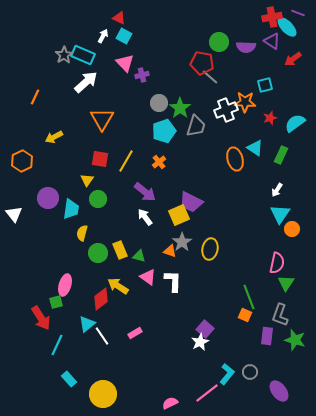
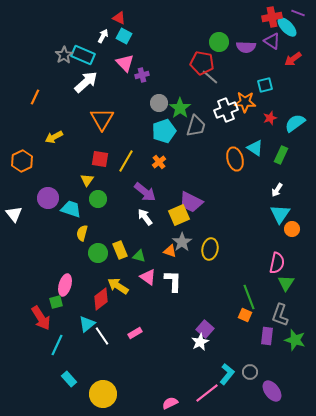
cyan trapezoid at (71, 209): rotated 80 degrees counterclockwise
purple ellipse at (279, 391): moved 7 px left
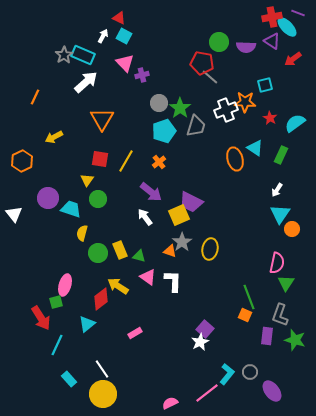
red star at (270, 118): rotated 24 degrees counterclockwise
purple arrow at (145, 192): moved 6 px right
white line at (102, 336): moved 33 px down
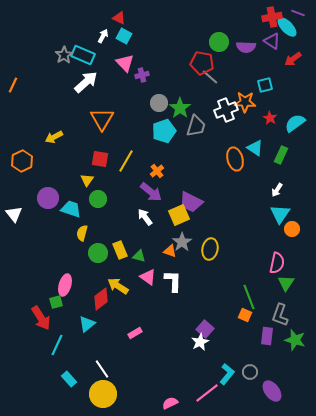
orange line at (35, 97): moved 22 px left, 12 px up
orange cross at (159, 162): moved 2 px left, 9 px down
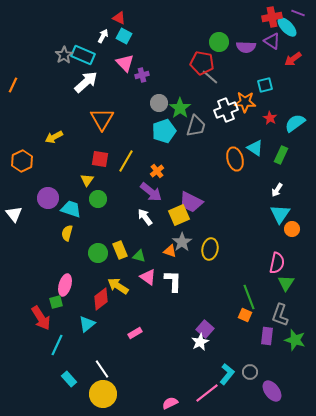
yellow semicircle at (82, 233): moved 15 px left
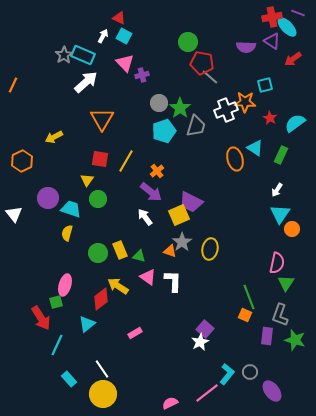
green circle at (219, 42): moved 31 px left
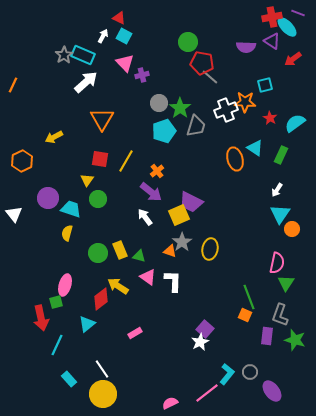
red arrow at (41, 318): rotated 20 degrees clockwise
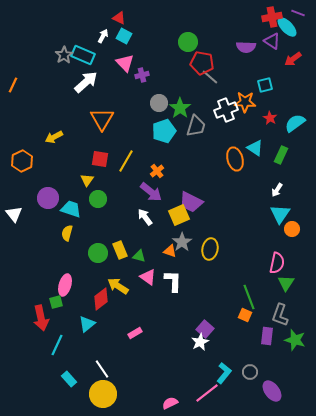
cyan L-shape at (227, 374): moved 3 px left, 1 px up
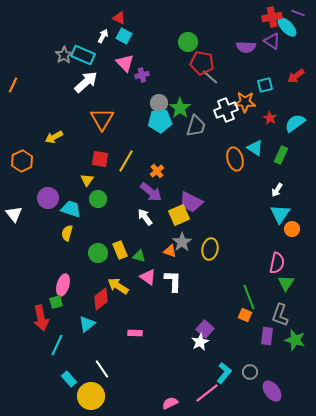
red arrow at (293, 59): moved 3 px right, 17 px down
cyan pentagon at (164, 131): moved 4 px left, 10 px up; rotated 15 degrees clockwise
pink ellipse at (65, 285): moved 2 px left
pink rectangle at (135, 333): rotated 32 degrees clockwise
yellow circle at (103, 394): moved 12 px left, 2 px down
